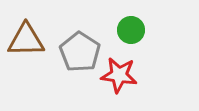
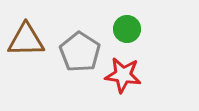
green circle: moved 4 px left, 1 px up
red star: moved 4 px right
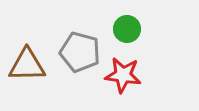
brown triangle: moved 1 px right, 25 px down
gray pentagon: rotated 18 degrees counterclockwise
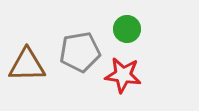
gray pentagon: rotated 24 degrees counterclockwise
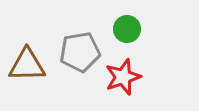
red star: moved 2 px down; rotated 27 degrees counterclockwise
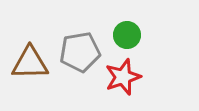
green circle: moved 6 px down
brown triangle: moved 3 px right, 2 px up
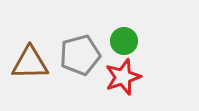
green circle: moved 3 px left, 6 px down
gray pentagon: moved 3 px down; rotated 6 degrees counterclockwise
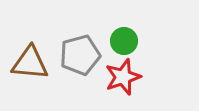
brown triangle: rotated 6 degrees clockwise
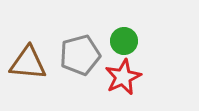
brown triangle: moved 2 px left
red star: rotated 6 degrees counterclockwise
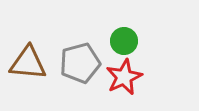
gray pentagon: moved 8 px down
red star: moved 1 px right
